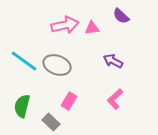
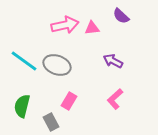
gray rectangle: rotated 18 degrees clockwise
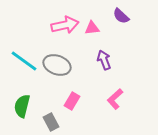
purple arrow: moved 9 px left, 1 px up; rotated 42 degrees clockwise
pink rectangle: moved 3 px right
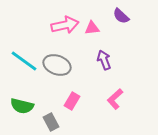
green semicircle: rotated 90 degrees counterclockwise
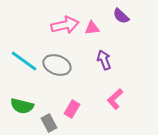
pink rectangle: moved 8 px down
gray rectangle: moved 2 px left, 1 px down
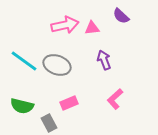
pink rectangle: moved 3 px left, 6 px up; rotated 36 degrees clockwise
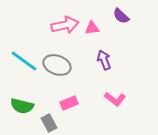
pink L-shape: rotated 100 degrees counterclockwise
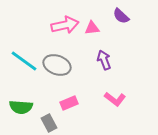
green semicircle: moved 1 px left, 1 px down; rotated 10 degrees counterclockwise
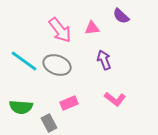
pink arrow: moved 5 px left, 5 px down; rotated 64 degrees clockwise
